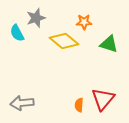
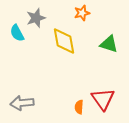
orange star: moved 2 px left, 9 px up; rotated 14 degrees counterclockwise
yellow diamond: rotated 40 degrees clockwise
red triangle: rotated 15 degrees counterclockwise
orange semicircle: moved 2 px down
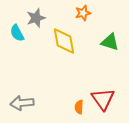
orange star: moved 1 px right
green triangle: moved 1 px right, 2 px up
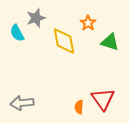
orange star: moved 5 px right, 10 px down; rotated 21 degrees counterclockwise
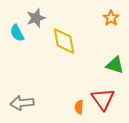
orange star: moved 23 px right, 5 px up
green triangle: moved 5 px right, 23 px down
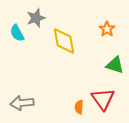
orange star: moved 4 px left, 11 px down
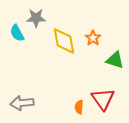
gray star: rotated 18 degrees clockwise
orange star: moved 14 px left, 9 px down
green triangle: moved 5 px up
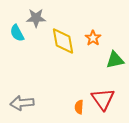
yellow diamond: moved 1 px left
green triangle: rotated 30 degrees counterclockwise
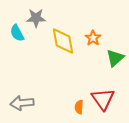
green triangle: moved 2 px up; rotated 30 degrees counterclockwise
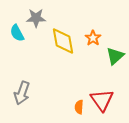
green triangle: moved 2 px up
red triangle: moved 1 px left, 1 px down
gray arrow: moved 10 px up; rotated 65 degrees counterclockwise
